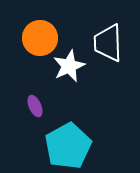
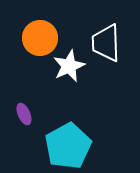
white trapezoid: moved 2 px left
purple ellipse: moved 11 px left, 8 px down
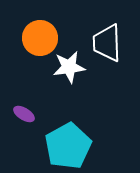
white trapezoid: moved 1 px right
white star: moved 1 px down; rotated 16 degrees clockwise
purple ellipse: rotated 35 degrees counterclockwise
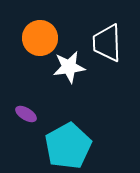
purple ellipse: moved 2 px right
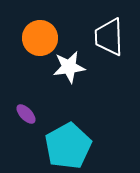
white trapezoid: moved 2 px right, 6 px up
purple ellipse: rotated 15 degrees clockwise
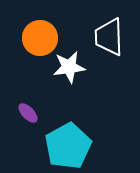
purple ellipse: moved 2 px right, 1 px up
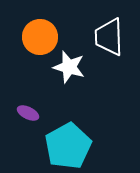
orange circle: moved 1 px up
white star: rotated 24 degrees clockwise
purple ellipse: rotated 20 degrees counterclockwise
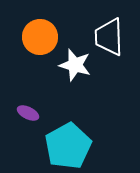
white star: moved 6 px right, 2 px up
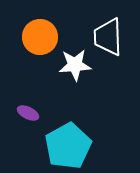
white trapezoid: moved 1 px left
white star: rotated 20 degrees counterclockwise
